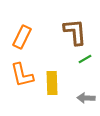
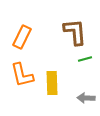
green line: rotated 16 degrees clockwise
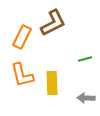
brown L-shape: moved 22 px left, 9 px up; rotated 68 degrees clockwise
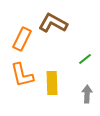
brown L-shape: rotated 124 degrees counterclockwise
orange rectangle: moved 2 px down
green line: rotated 24 degrees counterclockwise
gray arrow: moved 1 px right, 4 px up; rotated 90 degrees clockwise
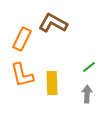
green line: moved 4 px right, 8 px down
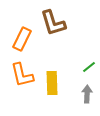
brown L-shape: rotated 136 degrees counterclockwise
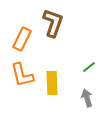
brown L-shape: rotated 144 degrees counterclockwise
gray arrow: moved 4 px down; rotated 18 degrees counterclockwise
